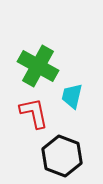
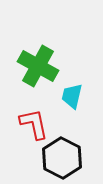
red L-shape: moved 11 px down
black hexagon: moved 2 px down; rotated 6 degrees clockwise
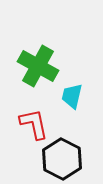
black hexagon: moved 1 px down
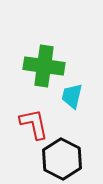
green cross: moved 6 px right; rotated 21 degrees counterclockwise
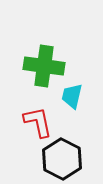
red L-shape: moved 4 px right, 2 px up
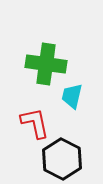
green cross: moved 2 px right, 2 px up
red L-shape: moved 3 px left, 1 px down
